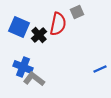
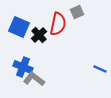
blue line: rotated 48 degrees clockwise
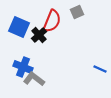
red semicircle: moved 6 px left, 3 px up; rotated 10 degrees clockwise
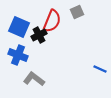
black cross: rotated 14 degrees clockwise
blue cross: moved 5 px left, 12 px up
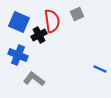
gray square: moved 2 px down
red semicircle: rotated 30 degrees counterclockwise
blue square: moved 5 px up
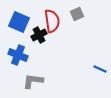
gray L-shape: moved 1 px left, 2 px down; rotated 30 degrees counterclockwise
